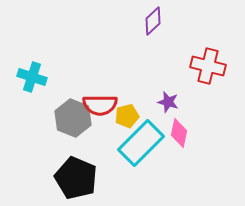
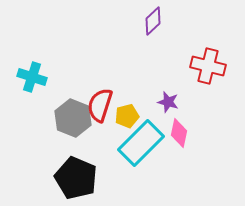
red semicircle: rotated 108 degrees clockwise
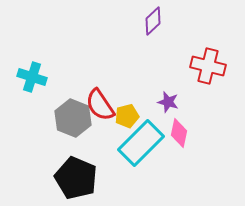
red semicircle: rotated 52 degrees counterclockwise
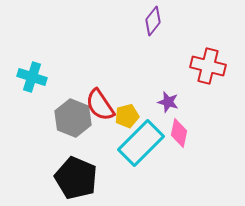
purple diamond: rotated 8 degrees counterclockwise
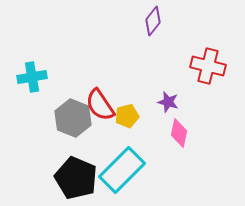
cyan cross: rotated 28 degrees counterclockwise
cyan rectangle: moved 19 px left, 27 px down
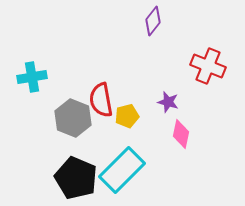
red cross: rotated 8 degrees clockwise
red semicircle: moved 1 px right, 5 px up; rotated 24 degrees clockwise
pink diamond: moved 2 px right, 1 px down
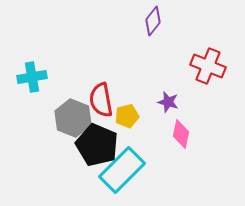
black pentagon: moved 21 px right, 33 px up
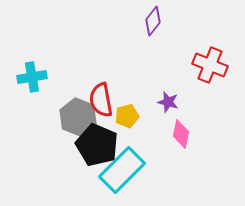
red cross: moved 2 px right, 1 px up
gray hexagon: moved 5 px right, 1 px up
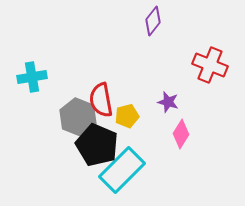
pink diamond: rotated 20 degrees clockwise
